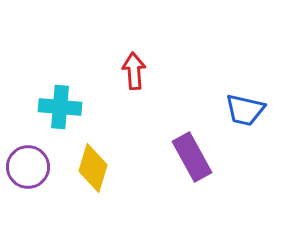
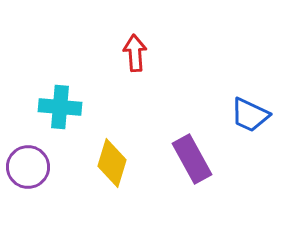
red arrow: moved 1 px right, 18 px up
blue trapezoid: moved 5 px right, 5 px down; rotated 12 degrees clockwise
purple rectangle: moved 2 px down
yellow diamond: moved 19 px right, 5 px up
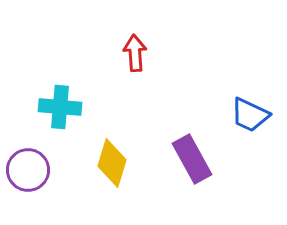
purple circle: moved 3 px down
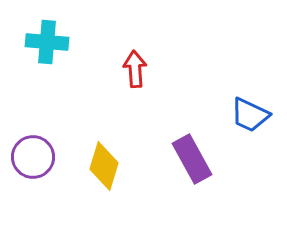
red arrow: moved 16 px down
cyan cross: moved 13 px left, 65 px up
yellow diamond: moved 8 px left, 3 px down
purple circle: moved 5 px right, 13 px up
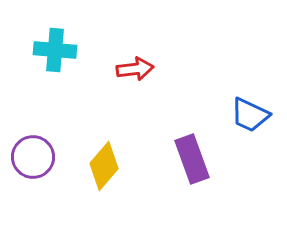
cyan cross: moved 8 px right, 8 px down
red arrow: rotated 87 degrees clockwise
purple rectangle: rotated 9 degrees clockwise
yellow diamond: rotated 24 degrees clockwise
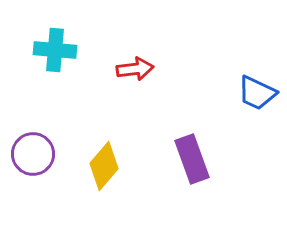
blue trapezoid: moved 7 px right, 22 px up
purple circle: moved 3 px up
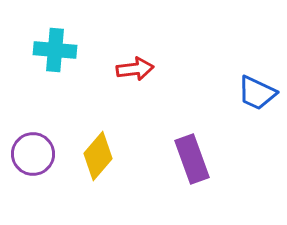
yellow diamond: moved 6 px left, 10 px up
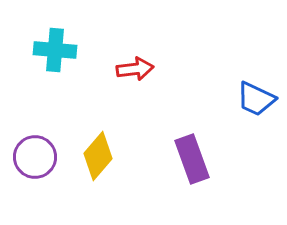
blue trapezoid: moved 1 px left, 6 px down
purple circle: moved 2 px right, 3 px down
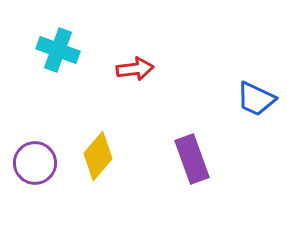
cyan cross: moved 3 px right; rotated 15 degrees clockwise
purple circle: moved 6 px down
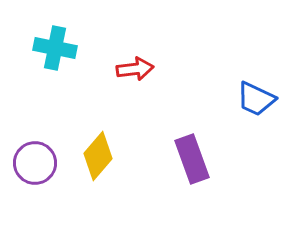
cyan cross: moved 3 px left, 2 px up; rotated 9 degrees counterclockwise
